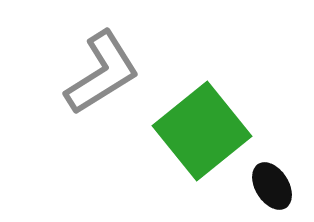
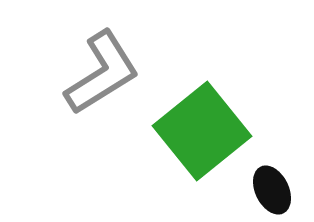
black ellipse: moved 4 px down; rotated 6 degrees clockwise
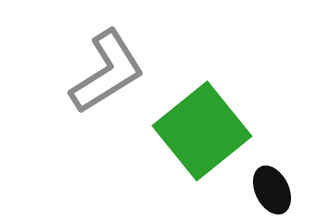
gray L-shape: moved 5 px right, 1 px up
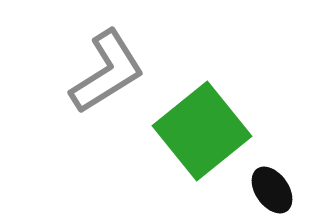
black ellipse: rotated 9 degrees counterclockwise
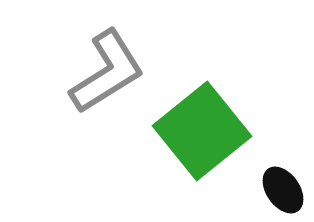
black ellipse: moved 11 px right
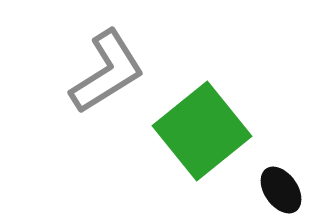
black ellipse: moved 2 px left
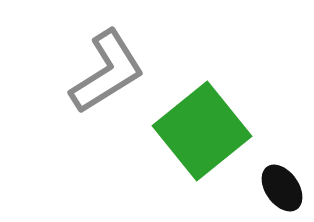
black ellipse: moved 1 px right, 2 px up
